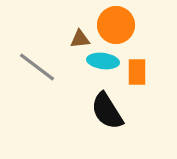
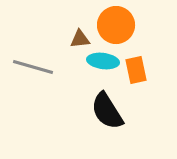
gray line: moved 4 px left; rotated 21 degrees counterclockwise
orange rectangle: moved 1 px left, 2 px up; rotated 12 degrees counterclockwise
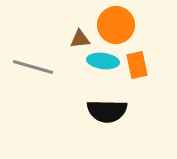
orange rectangle: moved 1 px right, 5 px up
black semicircle: rotated 57 degrees counterclockwise
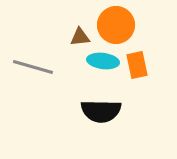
brown triangle: moved 2 px up
black semicircle: moved 6 px left
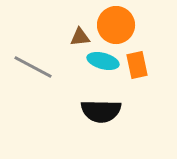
cyan ellipse: rotated 8 degrees clockwise
gray line: rotated 12 degrees clockwise
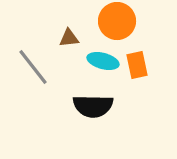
orange circle: moved 1 px right, 4 px up
brown triangle: moved 11 px left, 1 px down
gray line: rotated 24 degrees clockwise
black semicircle: moved 8 px left, 5 px up
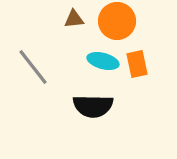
brown triangle: moved 5 px right, 19 px up
orange rectangle: moved 1 px up
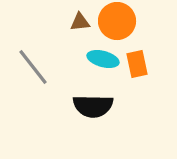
brown triangle: moved 6 px right, 3 px down
cyan ellipse: moved 2 px up
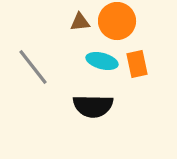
cyan ellipse: moved 1 px left, 2 px down
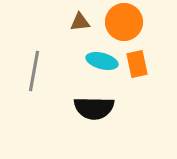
orange circle: moved 7 px right, 1 px down
gray line: moved 1 px right, 4 px down; rotated 48 degrees clockwise
black semicircle: moved 1 px right, 2 px down
